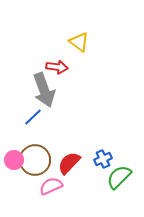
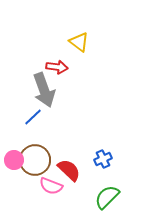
red semicircle: moved 7 px down; rotated 90 degrees clockwise
green semicircle: moved 12 px left, 20 px down
pink semicircle: rotated 135 degrees counterclockwise
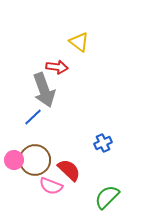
blue cross: moved 16 px up
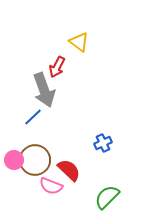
red arrow: rotated 110 degrees clockwise
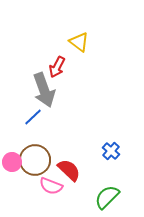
blue cross: moved 8 px right, 8 px down; rotated 24 degrees counterclockwise
pink circle: moved 2 px left, 2 px down
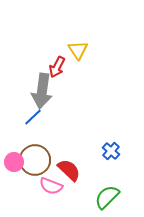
yellow triangle: moved 1 px left, 8 px down; rotated 20 degrees clockwise
gray arrow: moved 2 px left, 1 px down; rotated 28 degrees clockwise
pink circle: moved 2 px right
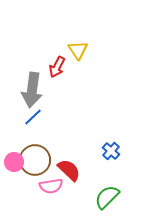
gray arrow: moved 10 px left, 1 px up
pink semicircle: rotated 30 degrees counterclockwise
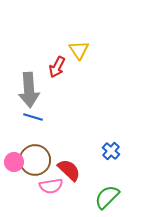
yellow triangle: moved 1 px right
gray arrow: moved 3 px left; rotated 12 degrees counterclockwise
blue line: rotated 60 degrees clockwise
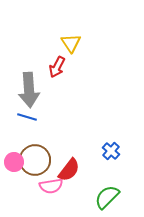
yellow triangle: moved 8 px left, 7 px up
blue line: moved 6 px left
red semicircle: rotated 85 degrees clockwise
